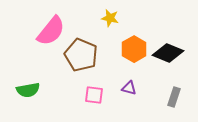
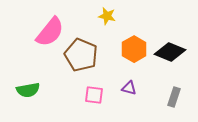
yellow star: moved 3 px left, 2 px up
pink semicircle: moved 1 px left, 1 px down
black diamond: moved 2 px right, 1 px up
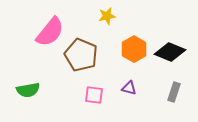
yellow star: rotated 24 degrees counterclockwise
gray rectangle: moved 5 px up
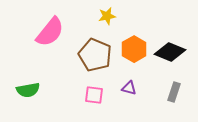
brown pentagon: moved 14 px right
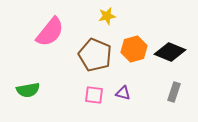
orange hexagon: rotated 15 degrees clockwise
purple triangle: moved 6 px left, 5 px down
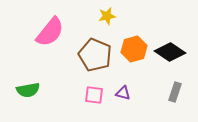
black diamond: rotated 12 degrees clockwise
gray rectangle: moved 1 px right
